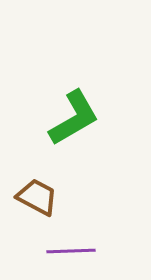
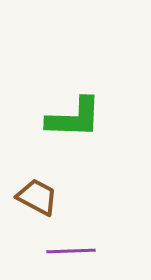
green L-shape: rotated 32 degrees clockwise
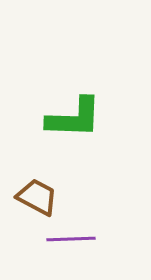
purple line: moved 12 px up
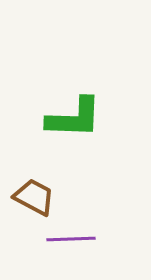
brown trapezoid: moved 3 px left
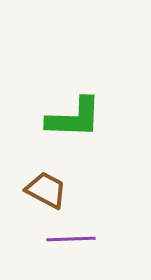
brown trapezoid: moved 12 px right, 7 px up
